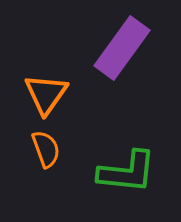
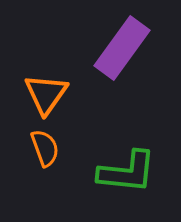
orange semicircle: moved 1 px left, 1 px up
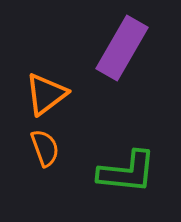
purple rectangle: rotated 6 degrees counterclockwise
orange triangle: rotated 18 degrees clockwise
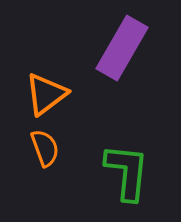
green L-shape: rotated 90 degrees counterclockwise
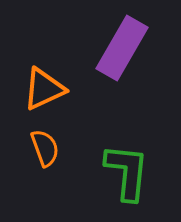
orange triangle: moved 2 px left, 5 px up; rotated 12 degrees clockwise
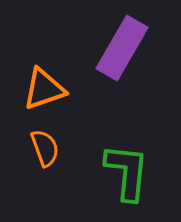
orange triangle: rotated 6 degrees clockwise
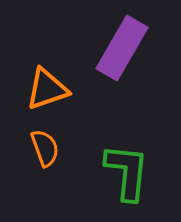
orange triangle: moved 3 px right
